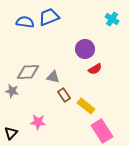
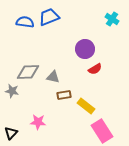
brown rectangle: rotated 64 degrees counterclockwise
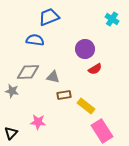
blue semicircle: moved 10 px right, 18 px down
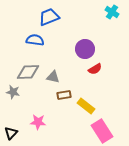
cyan cross: moved 7 px up
gray star: moved 1 px right, 1 px down
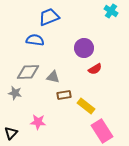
cyan cross: moved 1 px left, 1 px up
purple circle: moved 1 px left, 1 px up
gray star: moved 2 px right, 1 px down
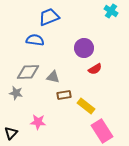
gray star: moved 1 px right
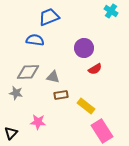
brown rectangle: moved 3 px left
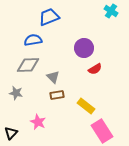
blue semicircle: moved 2 px left; rotated 18 degrees counterclockwise
gray diamond: moved 7 px up
gray triangle: rotated 32 degrees clockwise
brown rectangle: moved 4 px left
pink star: rotated 21 degrees clockwise
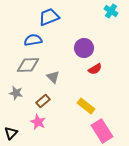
brown rectangle: moved 14 px left, 6 px down; rotated 32 degrees counterclockwise
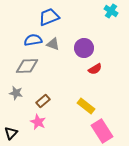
gray diamond: moved 1 px left, 1 px down
gray triangle: moved 33 px up; rotated 24 degrees counterclockwise
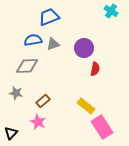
gray triangle: rotated 40 degrees counterclockwise
red semicircle: rotated 48 degrees counterclockwise
pink rectangle: moved 4 px up
